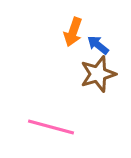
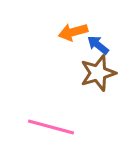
orange arrow: rotated 56 degrees clockwise
brown star: moved 1 px up
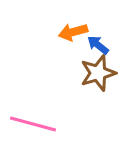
pink line: moved 18 px left, 3 px up
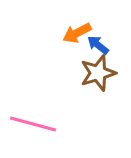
orange arrow: moved 4 px right, 1 px down; rotated 12 degrees counterclockwise
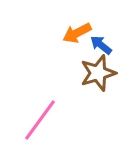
blue arrow: moved 3 px right
pink line: moved 7 px right, 4 px up; rotated 69 degrees counterclockwise
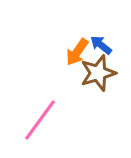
orange arrow: moved 19 px down; rotated 28 degrees counterclockwise
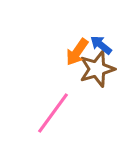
brown star: moved 1 px left, 4 px up
pink line: moved 13 px right, 7 px up
